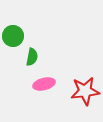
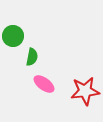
pink ellipse: rotated 50 degrees clockwise
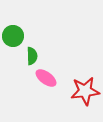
green semicircle: moved 1 px up; rotated 12 degrees counterclockwise
pink ellipse: moved 2 px right, 6 px up
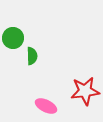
green circle: moved 2 px down
pink ellipse: moved 28 px down; rotated 10 degrees counterclockwise
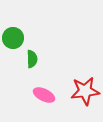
green semicircle: moved 3 px down
pink ellipse: moved 2 px left, 11 px up
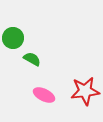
green semicircle: rotated 60 degrees counterclockwise
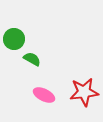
green circle: moved 1 px right, 1 px down
red star: moved 1 px left, 1 px down
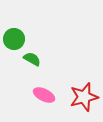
red star: moved 5 px down; rotated 8 degrees counterclockwise
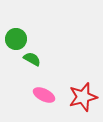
green circle: moved 2 px right
red star: moved 1 px left
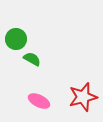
pink ellipse: moved 5 px left, 6 px down
